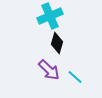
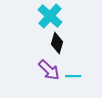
cyan cross: rotated 25 degrees counterclockwise
cyan line: moved 2 px left, 1 px up; rotated 42 degrees counterclockwise
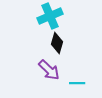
cyan cross: rotated 25 degrees clockwise
cyan line: moved 4 px right, 7 px down
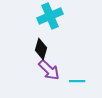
black diamond: moved 16 px left, 6 px down
cyan line: moved 2 px up
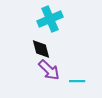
cyan cross: moved 3 px down
black diamond: rotated 30 degrees counterclockwise
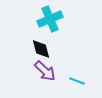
purple arrow: moved 4 px left, 1 px down
cyan line: rotated 21 degrees clockwise
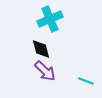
cyan line: moved 9 px right
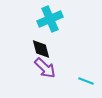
purple arrow: moved 3 px up
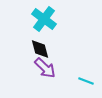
cyan cross: moved 6 px left; rotated 30 degrees counterclockwise
black diamond: moved 1 px left
